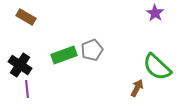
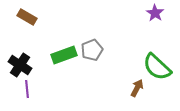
brown rectangle: moved 1 px right
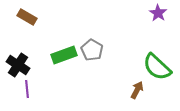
purple star: moved 3 px right
gray pentagon: rotated 20 degrees counterclockwise
black cross: moved 2 px left
brown arrow: moved 2 px down
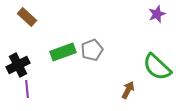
purple star: moved 1 px left, 1 px down; rotated 18 degrees clockwise
brown rectangle: rotated 12 degrees clockwise
gray pentagon: rotated 20 degrees clockwise
green rectangle: moved 1 px left, 3 px up
black cross: rotated 30 degrees clockwise
brown arrow: moved 9 px left
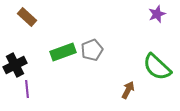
black cross: moved 3 px left
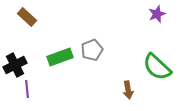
green rectangle: moved 3 px left, 5 px down
brown arrow: rotated 144 degrees clockwise
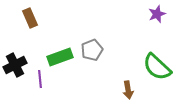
brown rectangle: moved 3 px right, 1 px down; rotated 24 degrees clockwise
purple line: moved 13 px right, 10 px up
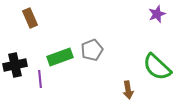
black cross: rotated 15 degrees clockwise
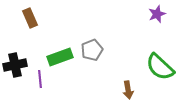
green semicircle: moved 3 px right
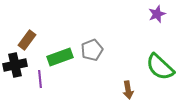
brown rectangle: moved 3 px left, 22 px down; rotated 60 degrees clockwise
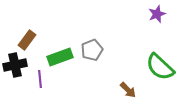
brown arrow: rotated 36 degrees counterclockwise
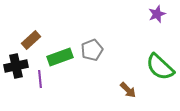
brown rectangle: moved 4 px right; rotated 12 degrees clockwise
black cross: moved 1 px right, 1 px down
